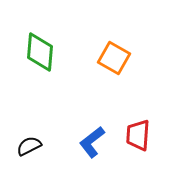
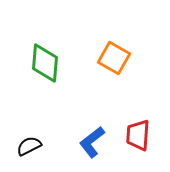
green diamond: moved 5 px right, 11 px down
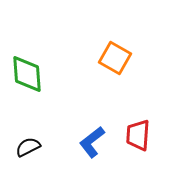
orange square: moved 1 px right
green diamond: moved 18 px left, 11 px down; rotated 9 degrees counterclockwise
black semicircle: moved 1 px left, 1 px down
